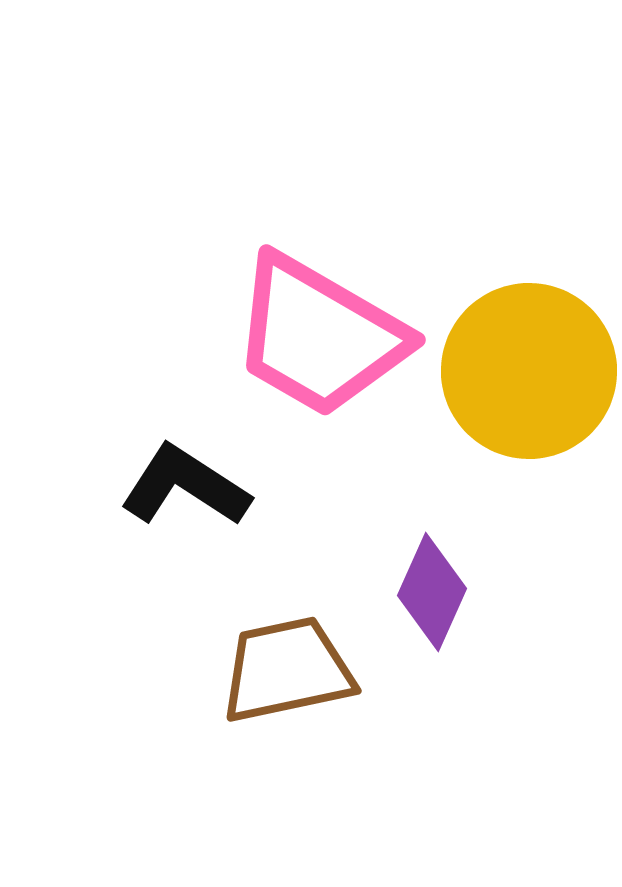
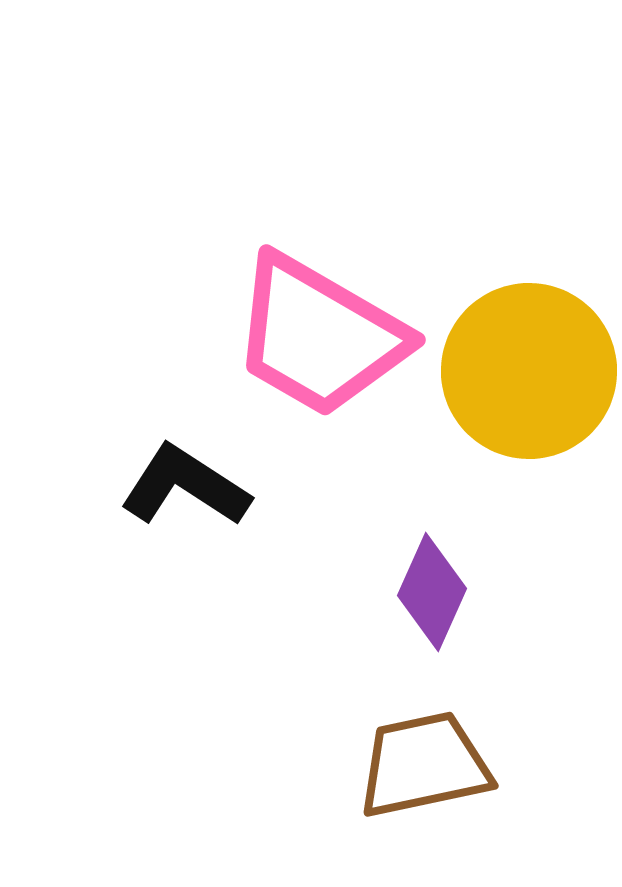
brown trapezoid: moved 137 px right, 95 px down
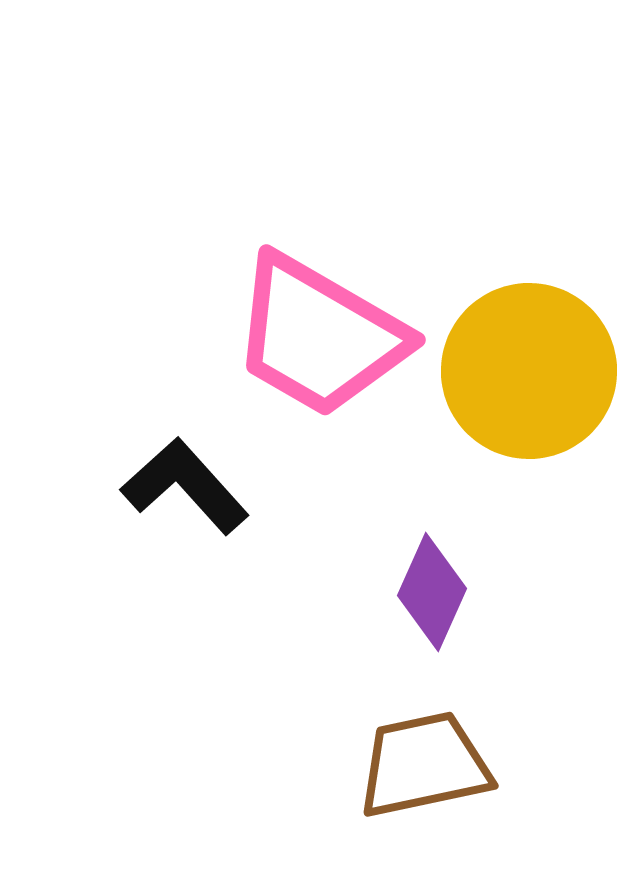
black L-shape: rotated 15 degrees clockwise
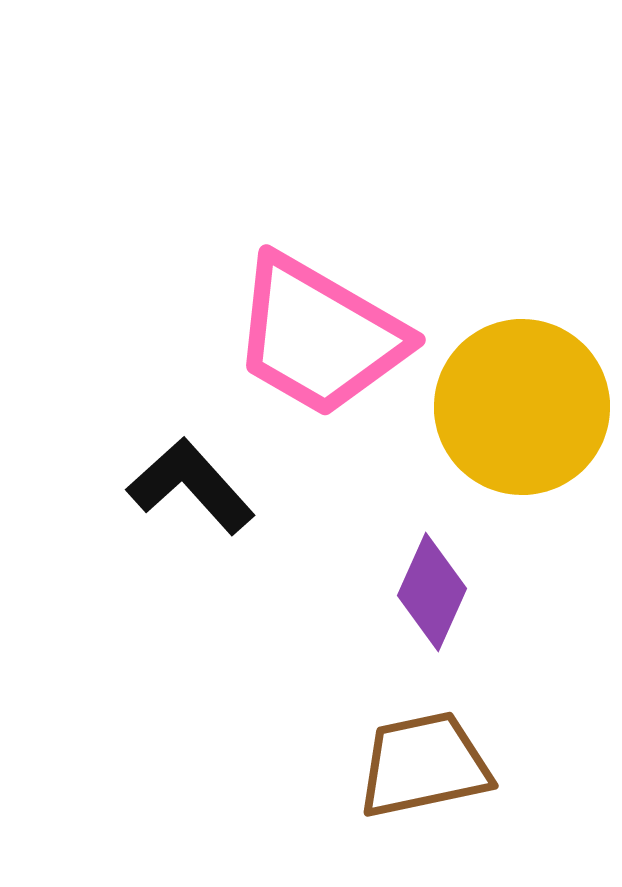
yellow circle: moved 7 px left, 36 px down
black L-shape: moved 6 px right
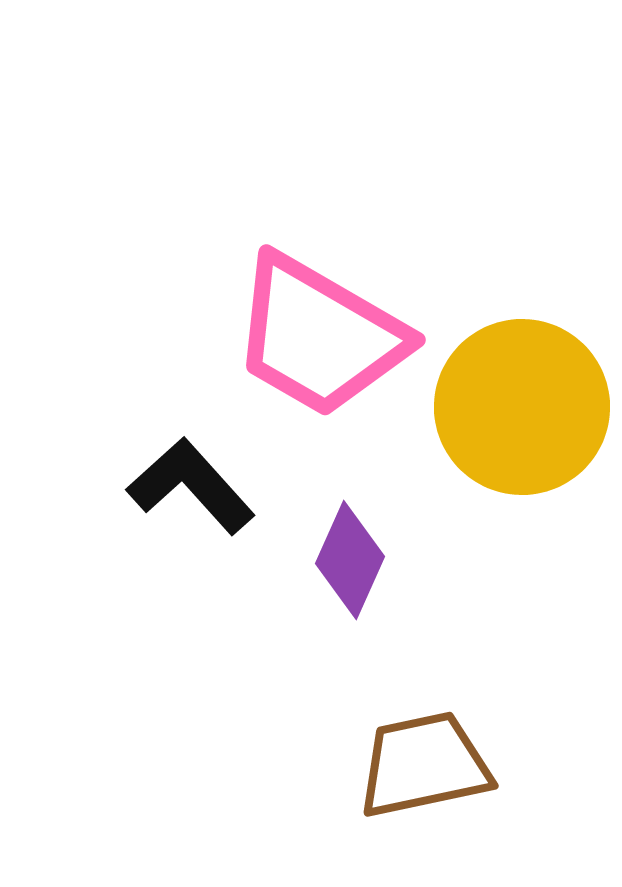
purple diamond: moved 82 px left, 32 px up
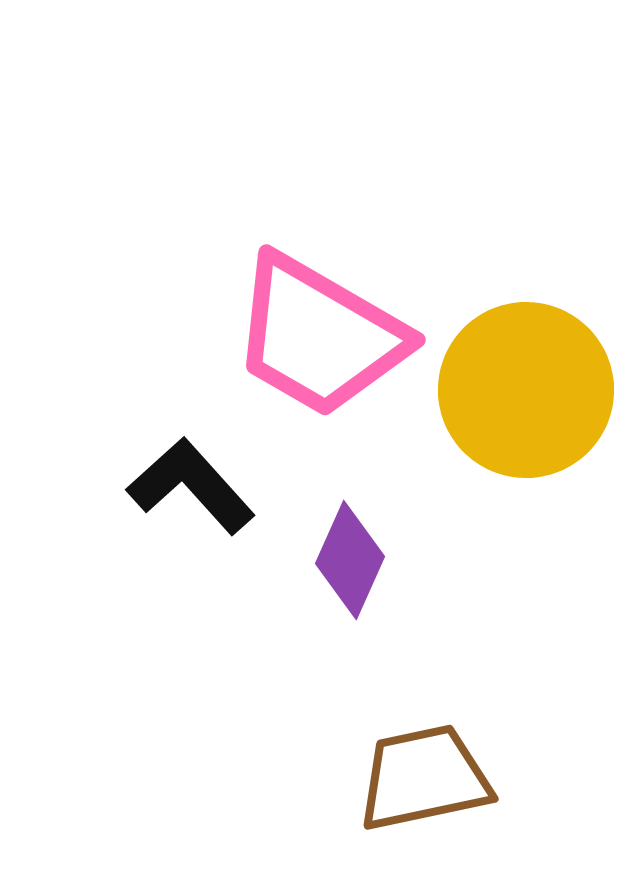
yellow circle: moved 4 px right, 17 px up
brown trapezoid: moved 13 px down
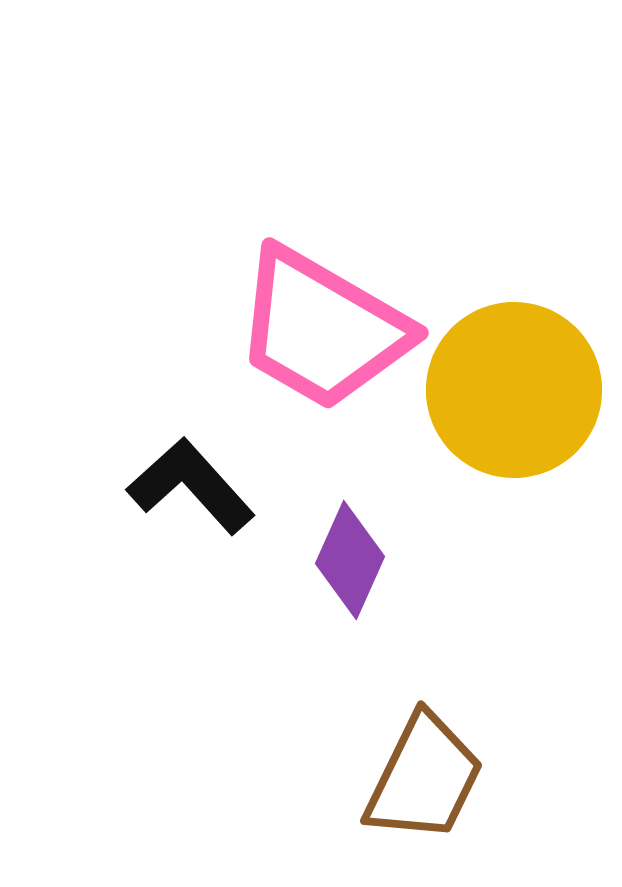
pink trapezoid: moved 3 px right, 7 px up
yellow circle: moved 12 px left
brown trapezoid: rotated 128 degrees clockwise
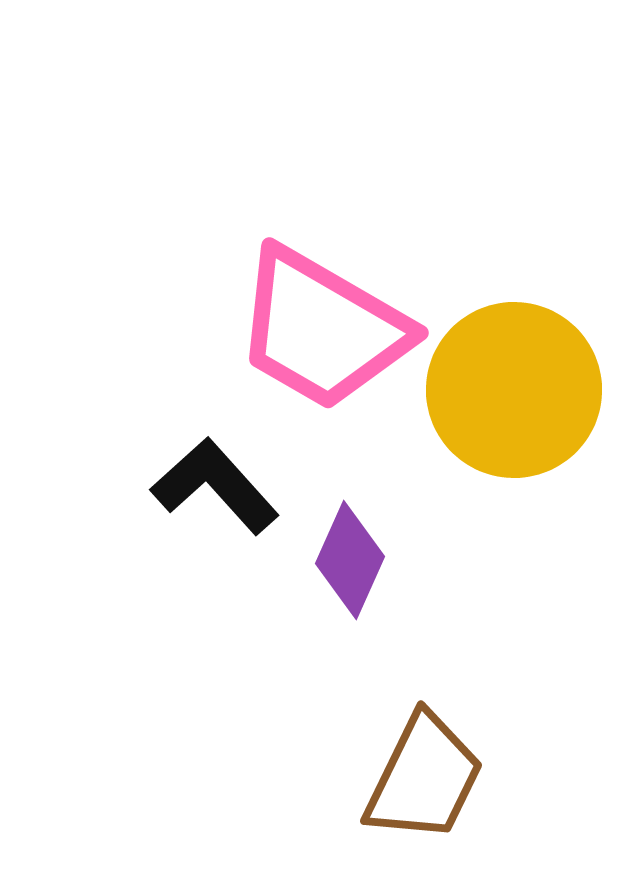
black L-shape: moved 24 px right
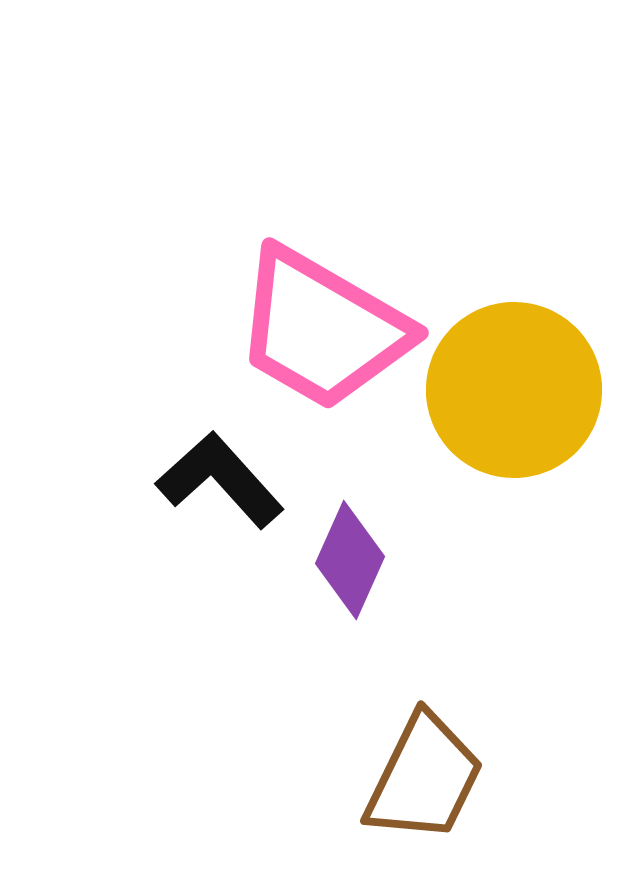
black L-shape: moved 5 px right, 6 px up
